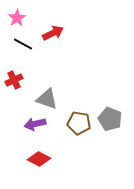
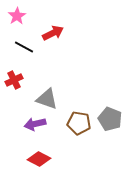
pink star: moved 2 px up
black line: moved 1 px right, 3 px down
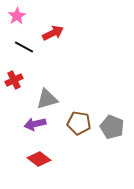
gray triangle: rotated 35 degrees counterclockwise
gray pentagon: moved 2 px right, 8 px down
red diamond: rotated 10 degrees clockwise
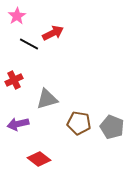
black line: moved 5 px right, 3 px up
purple arrow: moved 17 px left
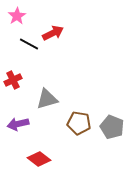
red cross: moved 1 px left
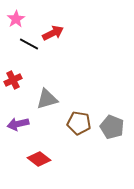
pink star: moved 1 px left, 3 px down
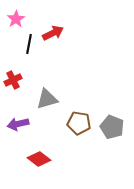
black line: rotated 72 degrees clockwise
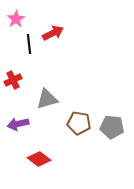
black line: rotated 18 degrees counterclockwise
gray pentagon: rotated 15 degrees counterclockwise
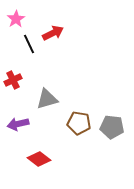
black line: rotated 18 degrees counterclockwise
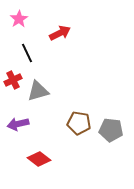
pink star: moved 3 px right
red arrow: moved 7 px right
black line: moved 2 px left, 9 px down
gray triangle: moved 9 px left, 8 px up
gray pentagon: moved 1 px left, 3 px down
